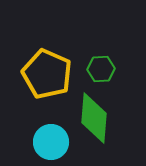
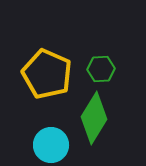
green diamond: rotated 27 degrees clockwise
cyan circle: moved 3 px down
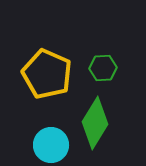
green hexagon: moved 2 px right, 1 px up
green diamond: moved 1 px right, 5 px down
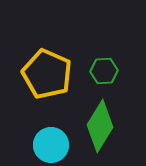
green hexagon: moved 1 px right, 3 px down
green diamond: moved 5 px right, 3 px down
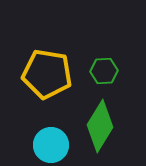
yellow pentagon: rotated 15 degrees counterclockwise
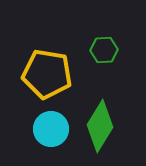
green hexagon: moved 21 px up
cyan circle: moved 16 px up
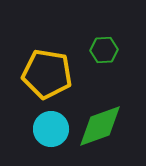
green diamond: rotated 39 degrees clockwise
